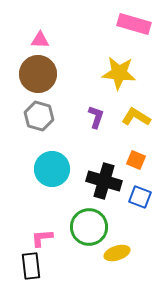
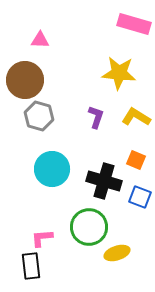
brown circle: moved 13 px left, 6 px down
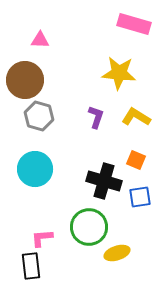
cyan circle: moved 17 px left
blue square: rotated 30 degrees counterclockwise
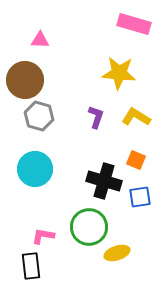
pink L-shape: moved 1 px right, 2 px up; rotated 15 degrees clockwise
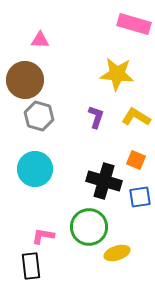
yellow star: moved 2 px left, 1 px down
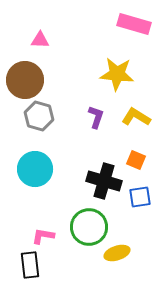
black rectangle: moved 1 px left, 1 px up
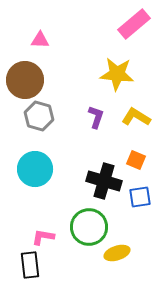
pink rectangle: rotated 56 degrees counterclockwise
pink L-shape: moved 1 px down
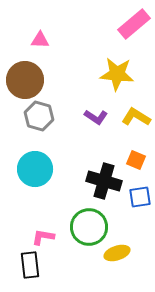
purple L-shape: rotated 105 degrees clockwise
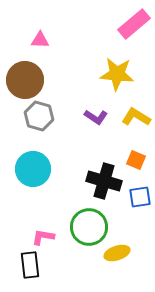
cyan circle: moved 2 px left
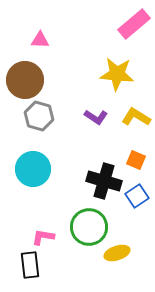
blue square: moved 3 px left, 1 px up; rotated 25 degrees counterclockwise
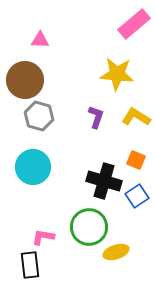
purple L-shape: rotated 105 degrees counterclockwise
cyan circle: moved 2 px up
yellow ellipse: moved 1 px left, 1 px up
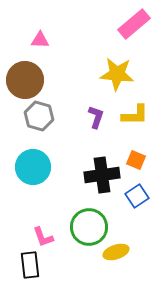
yellow L-shape: moved 1 px left, 2 px up; rotated 148 degrees clockwise
black cross: moved 2 px left, 6 px up; rotated 24 degrees counterclockwise
pink L-shape: rotated 120 degrees counterclockwise
